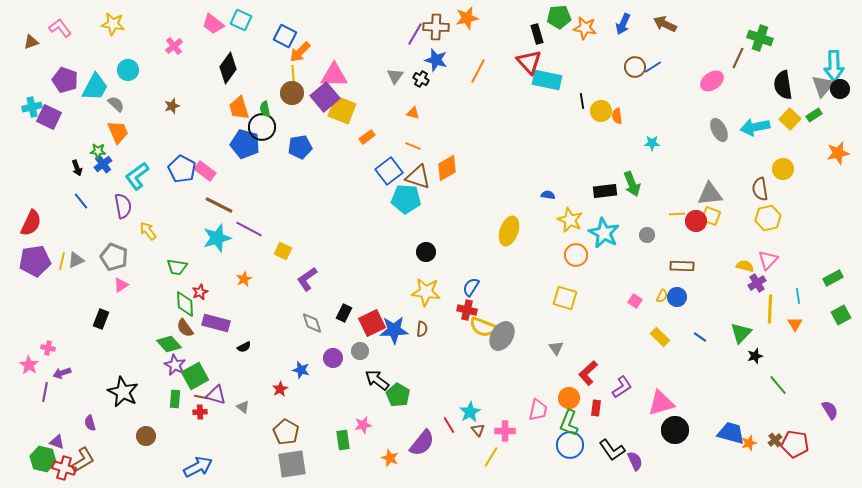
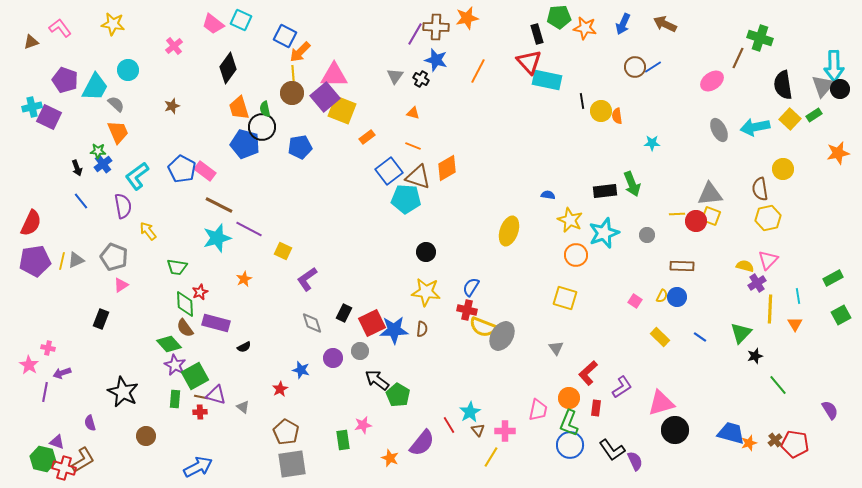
cyan star at (604, 233): rotated 24 degrees clockwise
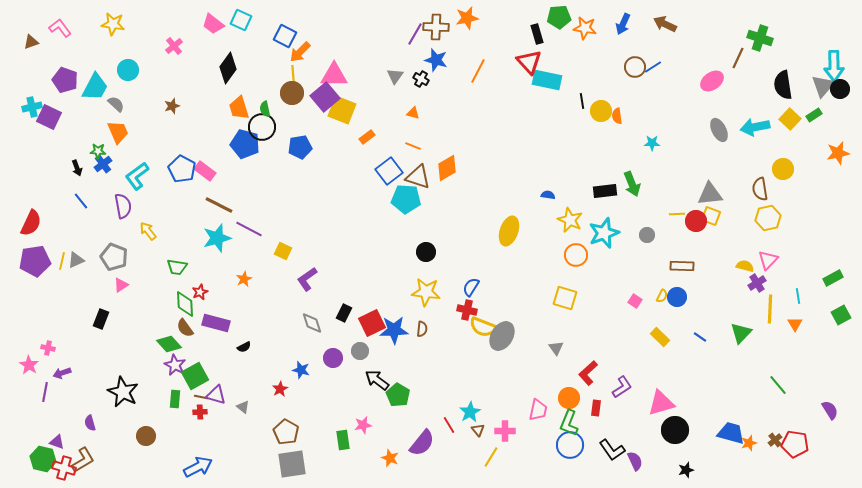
black star at (755, 356): moved 69 px left, 114 px down
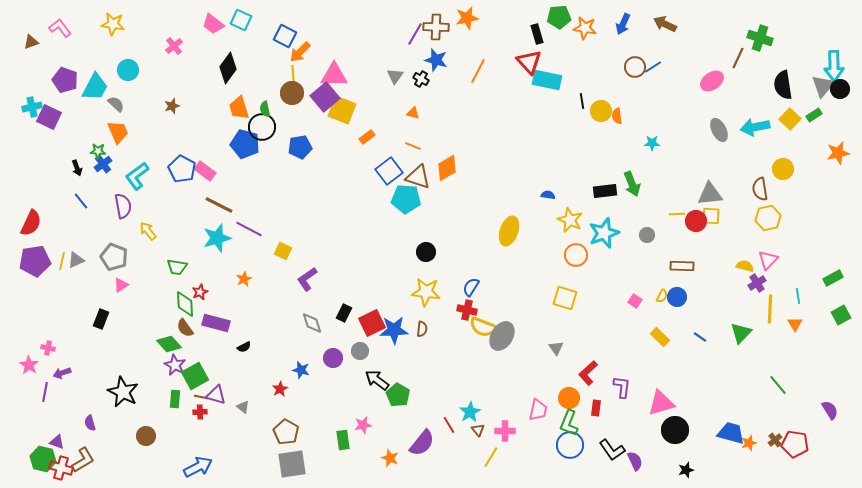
yellow square at (711, 216): rotated 18 degrees counterclockwise
purple L-shape at (622, 387): rotated 50 degrees counterclockwise
red cross at (64, 468): moved 3 px left
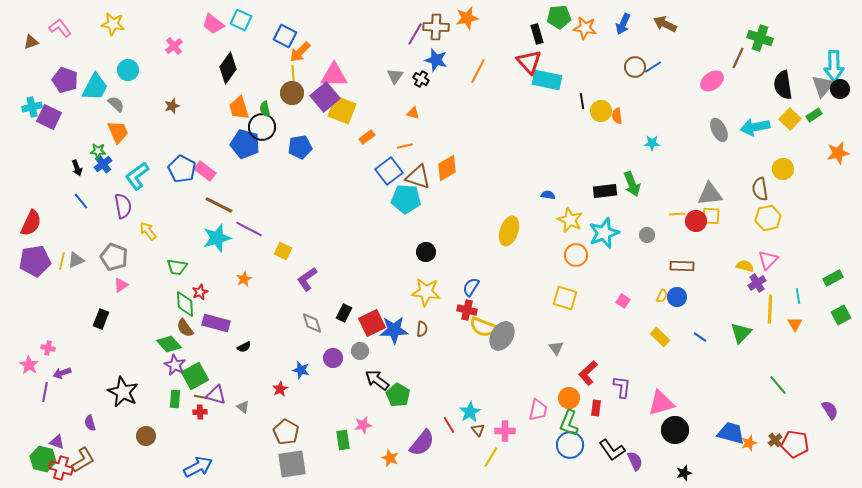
orange line at (413, 146): moved 8 px left; rotated 35 degrees counterclockwise
pink square at (635, 301): moved 12 px left
black star at (686, 470): moved 2 px left, 3 px down
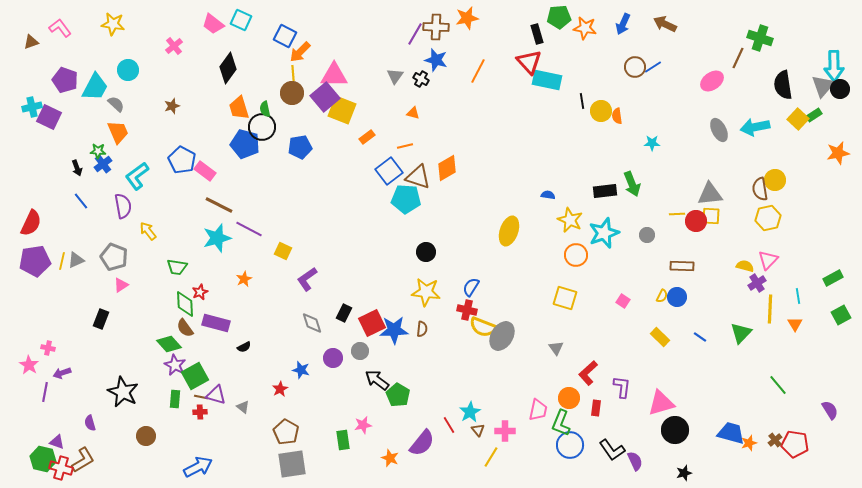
yellow square at (790, 119): moved 8 px right
blue pentagon at (182, 169): moved 9 px up
yellow circle at (783, 169): moved 8 px left, 11 px down
green L-shape at (569, 423): moved 8 px left
